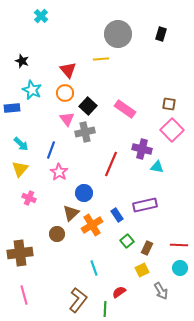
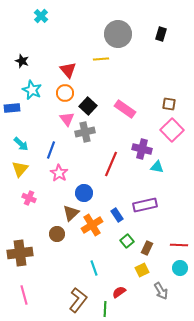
pink star at (59, 172): moved 1 px down
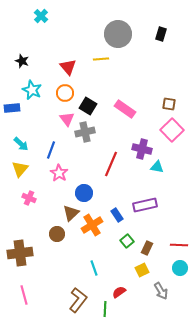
red triangle at (68, 70): moved 3 px up
black square at (88, 106): rotated 12 degrees counterclockwise
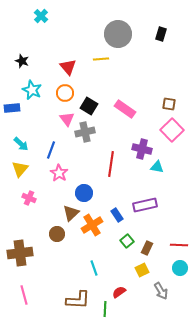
black square at (88, 106): moved 1 px right
red line at (111, 164): rotated 15 degrees counterclockwise
brown L-shape at (78, 300): rotated 55 degrees clockwise
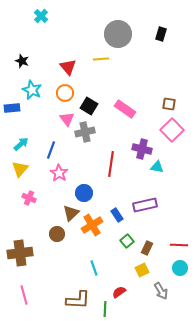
cyan arrow at (21, 144): rotated 84 degrees counterclockwise
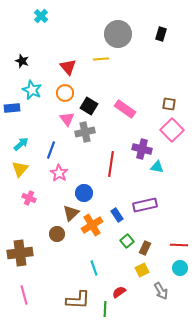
brown rectangle at (147, 248): moved 2 px left
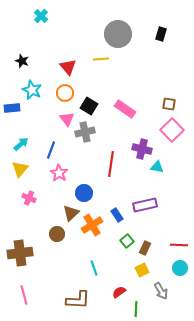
green line at (105, 309): moved 31 px right
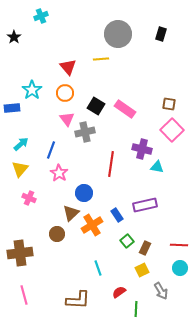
cyan cross at (41, 16): rotated 24 degrees clockwise
black star at (22, 61): moved 8 px left, 24 px up; rotated 16 degrees clockwise
cyan star at (32, 90): rotated 12 degrees clockwise
black square at (89, 106): moved 7 px right
cyan line at (94, 268): moved 4 px right
